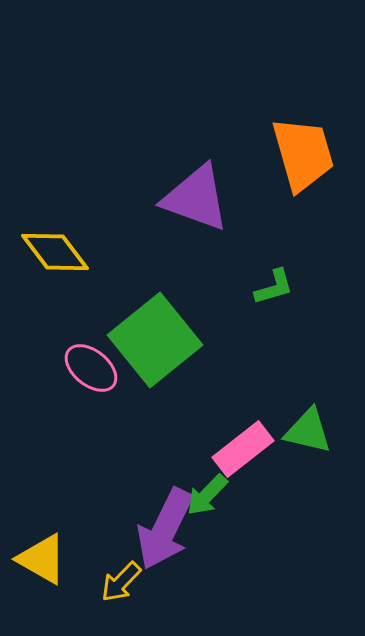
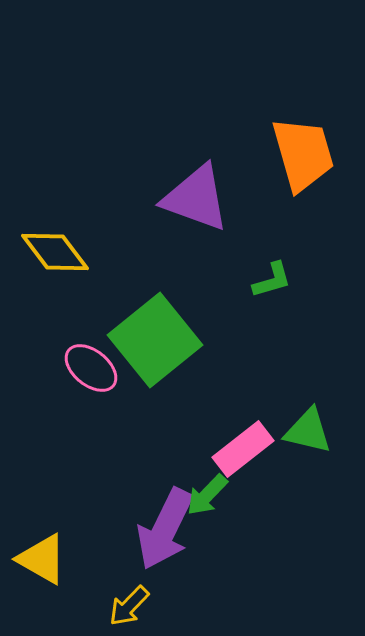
green L-shape: moved 2 px left, 7 px up
yellow arrow: moved 8 px right, 24 px down
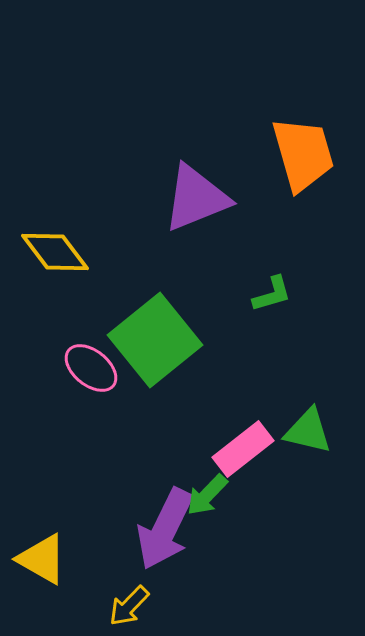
purple triangle: rotated 42 degrees counterclockwise
green L-shape: moved 14 px down
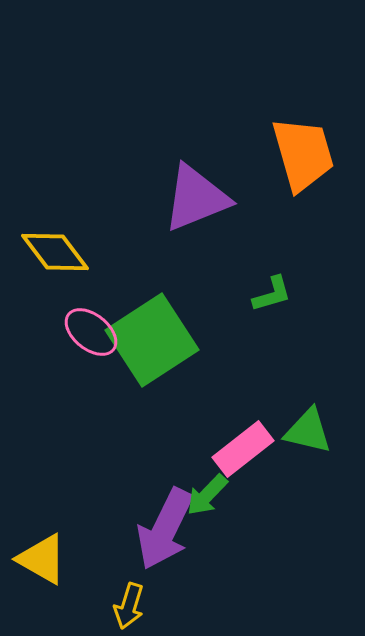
green square: moved 3 px left; rotated 6 degrees clockwise
pink ellipse: moved 36 px up
yellow arrow: rotated 27 degrees counterclockwise
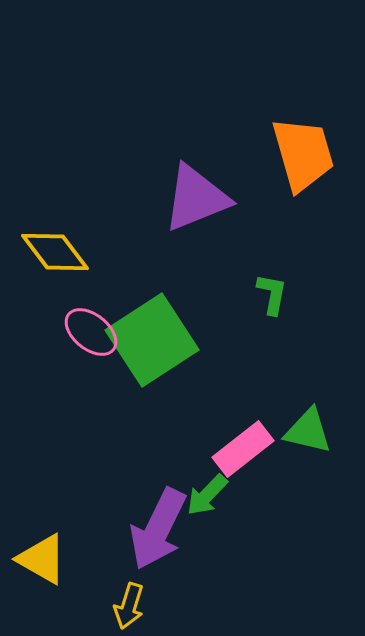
green L-shape: rotated 63 degrees counterclockwise
purple arrow: moved 7 px left
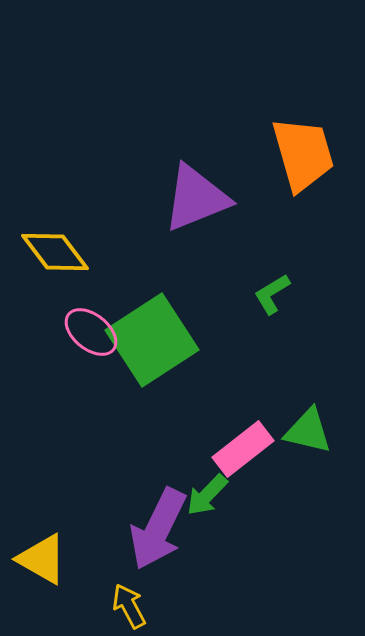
green L-shape: rotated 132 degrees counterclockwise
yellow arrow: rotated 135 degrees clockwise
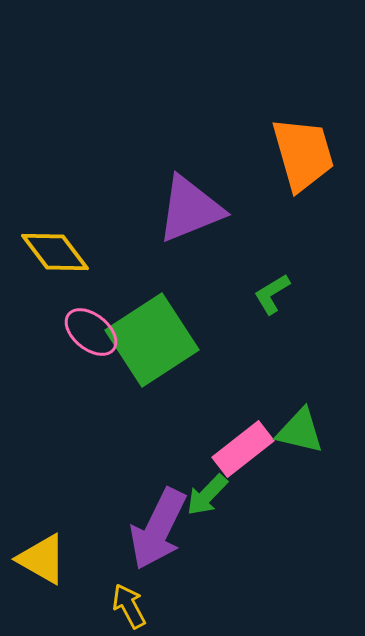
purple triangle: moved 6 px left, 11 px down
green triangle: moved 8 px left
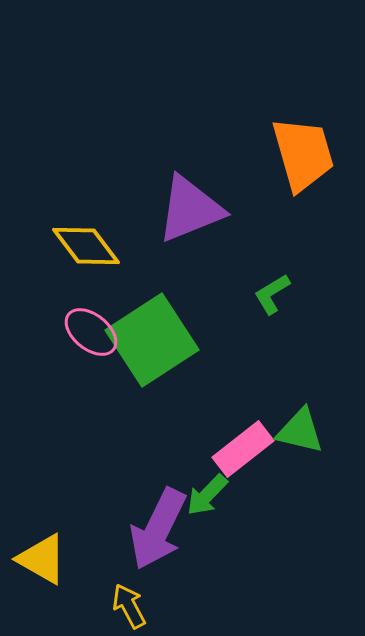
yellow diamond: moved 31 px right, 6 px up
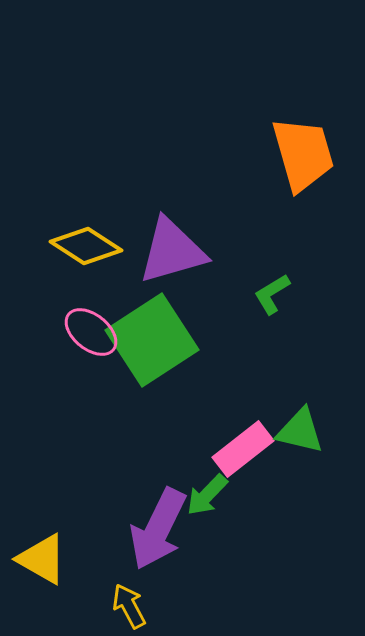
purple triangle: moved 18 px left, 42 px down; rotated 6 degrees clockwise
yellow diamond: rotated 20 degrees counterclockwise
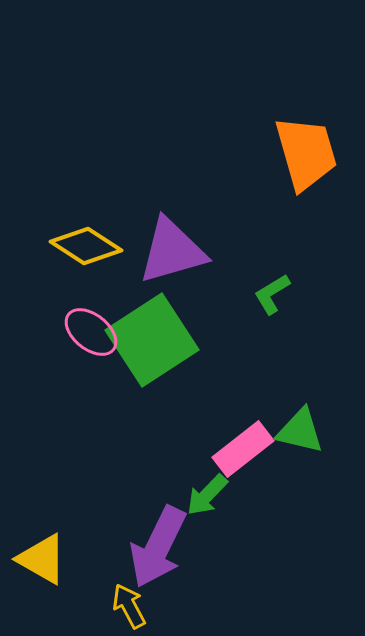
orange trapezoid: moved 3 px right, 1 px up
purple arrow: moved 18 px down
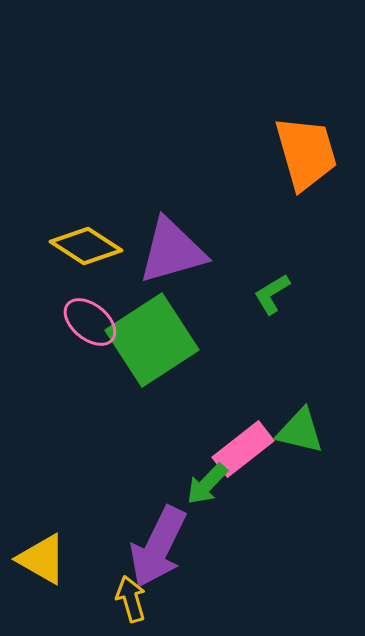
pink ellipse: moved 1 px left, 10 px up
green arrow: moved 11 px up
yellow arrow: moved 2 px right, 7 px up; rotated 12 degrees clockwise
